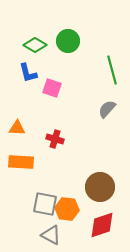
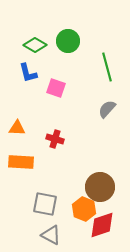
green line: moved 5 px left, 3 px up
pink square: moved 4 px right
orange hexagon: moved 17 px right; rotated 15 degrees clockwise
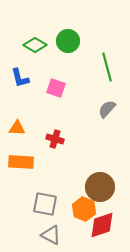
blue L-shape: moved 8 px left, 5 px down
